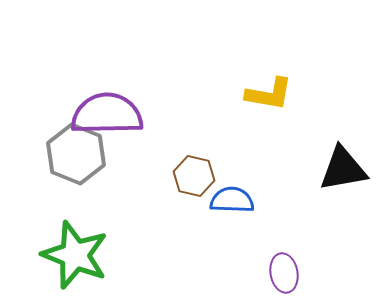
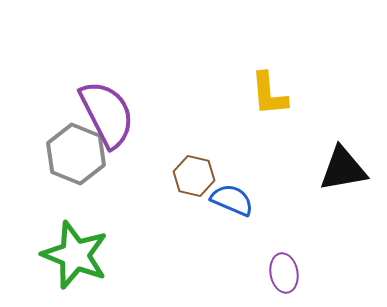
yellow L-shape: rotated 75 degrees clockwise
purple semicircle: rotated 64 degrees clockwise
blue semicircle: rotated 21 degrees clockwise
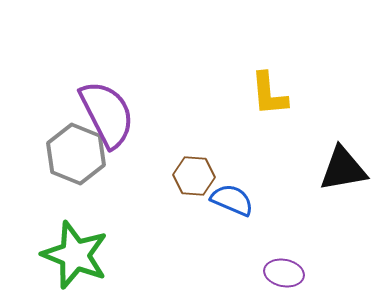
brown hexagon: rotated 9 degrees counterclockwise
purple ellipse: rotated 69 degrees counterclockwise
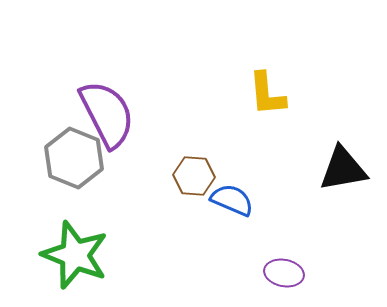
yellow L-shape: moved 2 px left
gray hexagon: moved 2 px left, 4 px down
